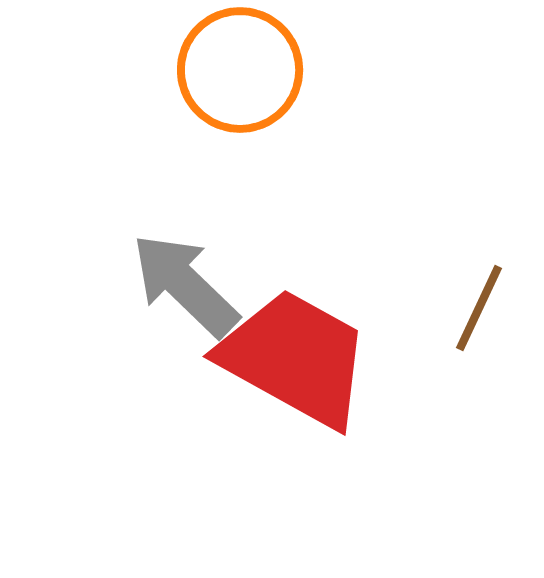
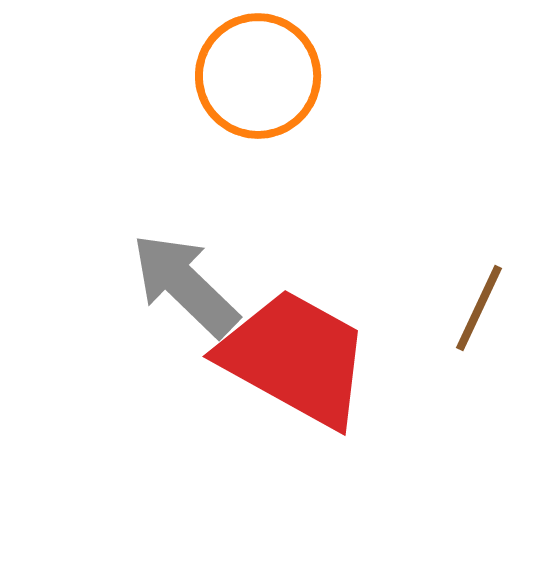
orange circle: moved 18 px right, 6 px down
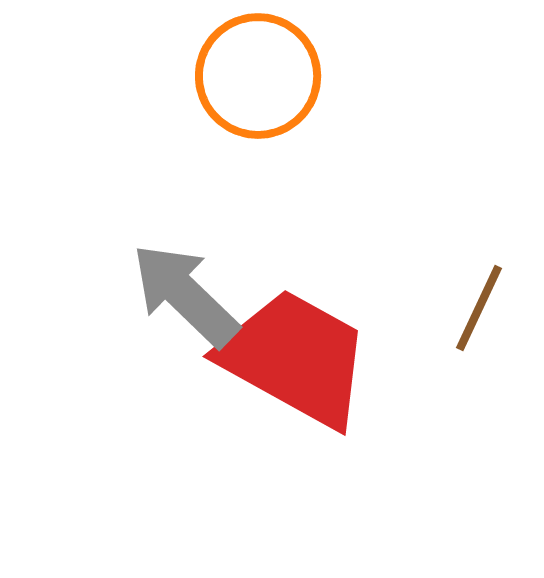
gray arrow: moved 10 px down
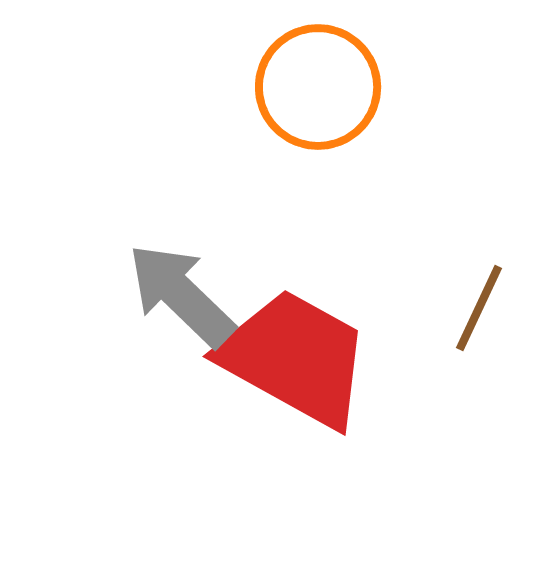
orange circle: moved 60 px right, 11 px down
gray arrow: moved 4 px left
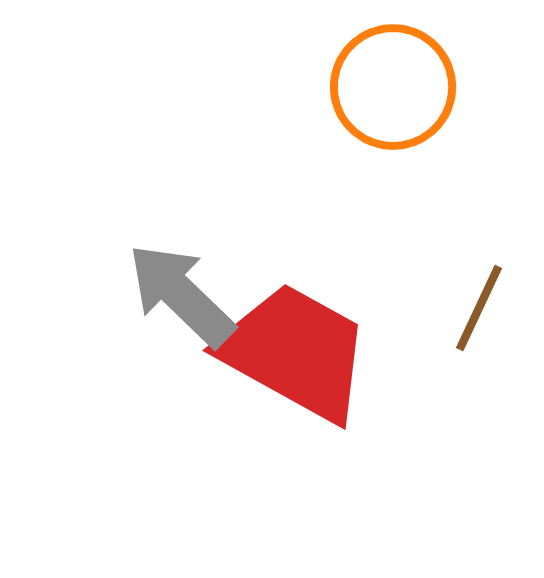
orange circle: moved 75 px right
red trapezoid: moved 6 px up
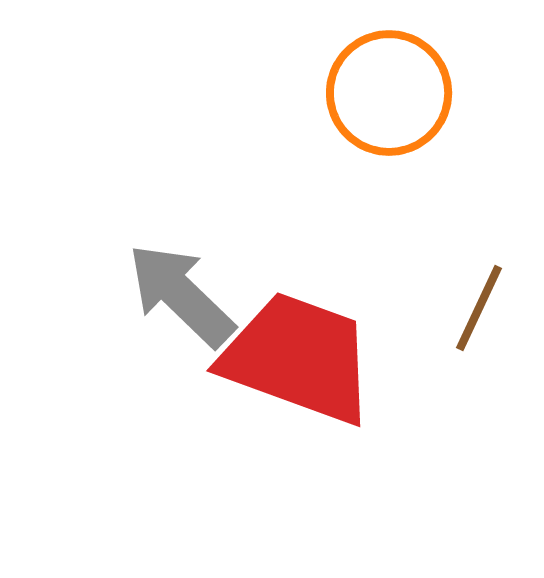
orange circle: moved 4 px left, 6 px down
red trapezoid: moved 3 px right, 6 px down; rotated 9 degrees counterclockwise
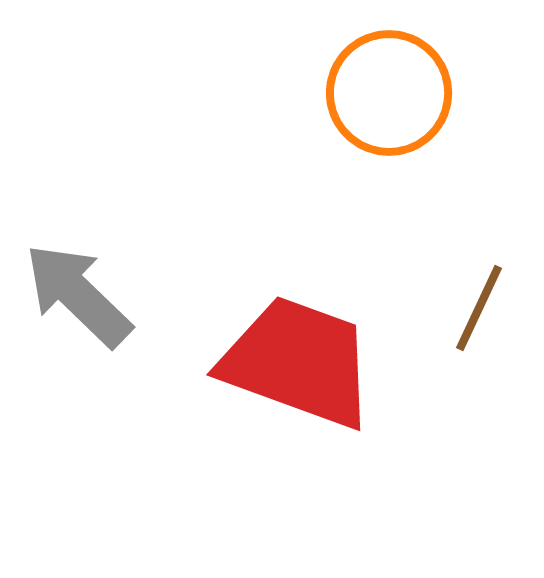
gray arrow: moved 103 px left
red trapezoid: moved 4 px down
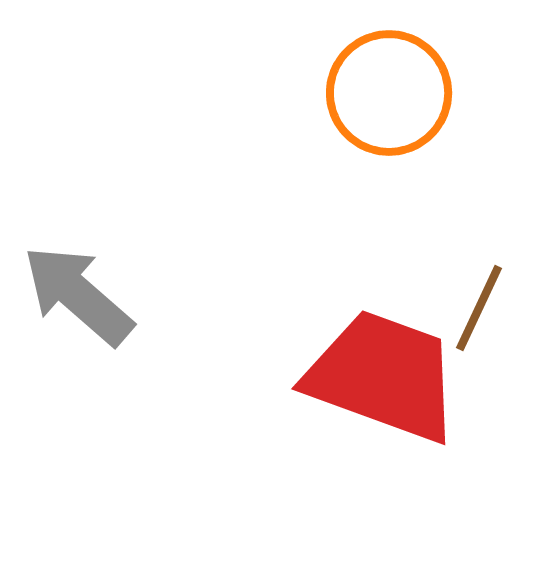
gray arrow: rotated 3 degrees counterclockwise
red trapezoid: moved 85 px right, 14 px down
